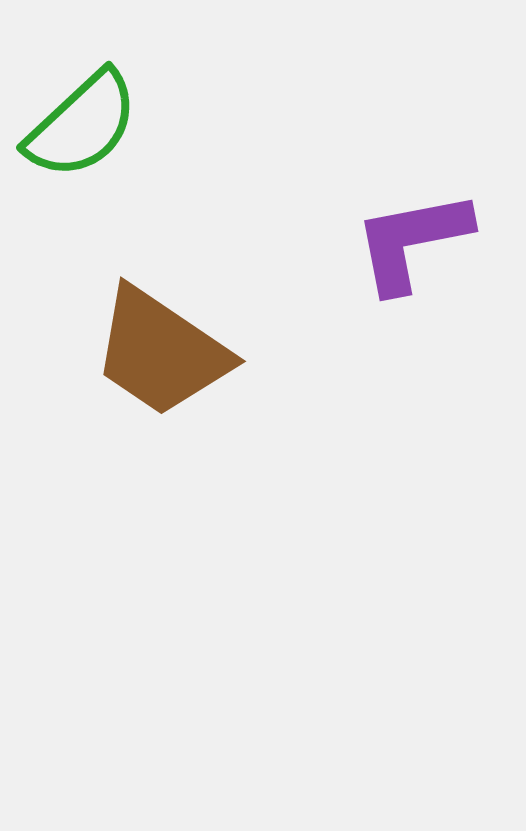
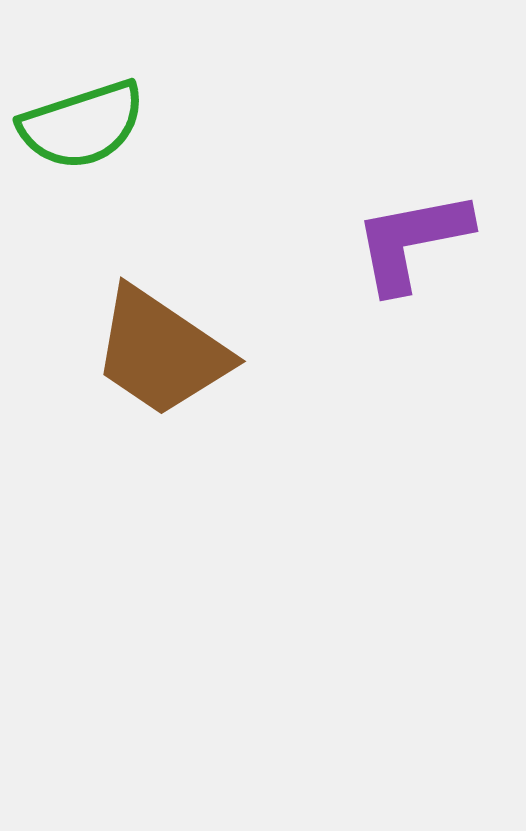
green semicircle: rotated 25 degrees clockwise
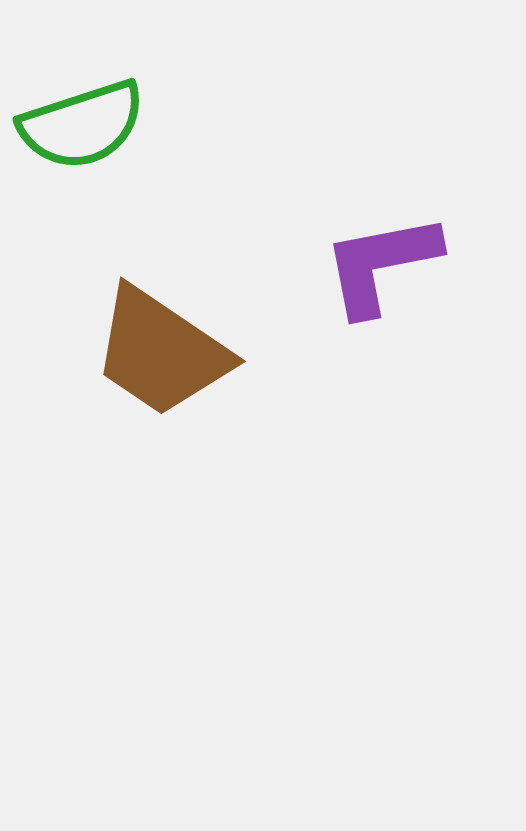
purple L-shape: moved 31 px left, 23 px down
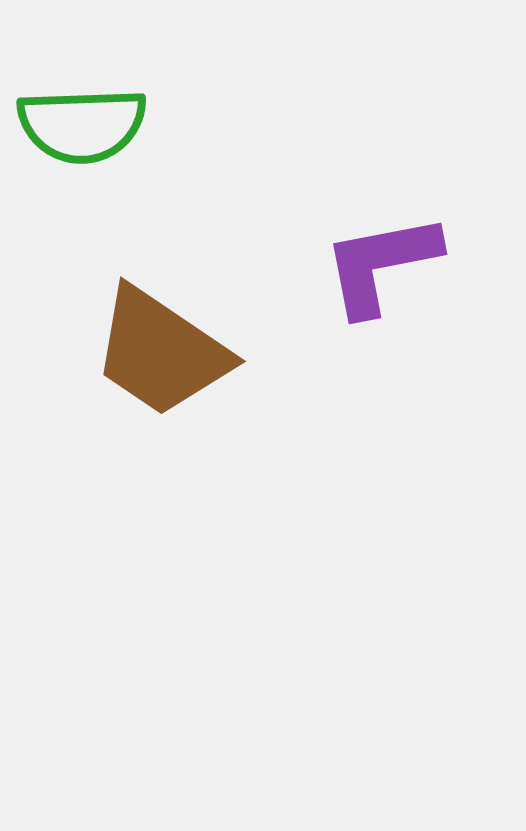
green semicircle: rotated 16 degrees clockwise
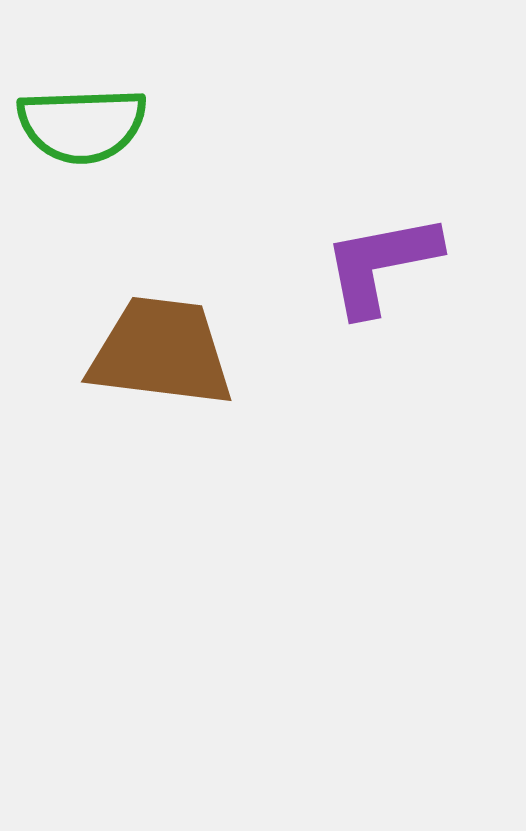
brown trapezoid: rotated 153 degrees clockwise
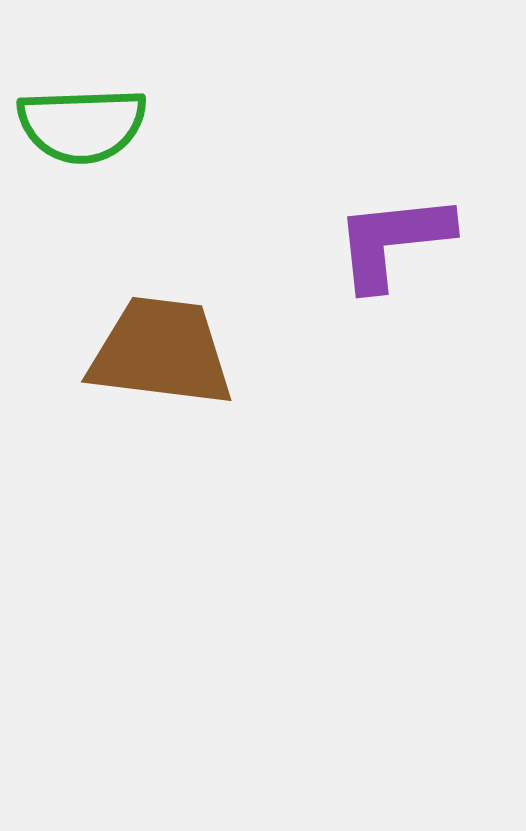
purple L-shape: moved 12 px right, 23 px up; rotated 5 degrees clockwise
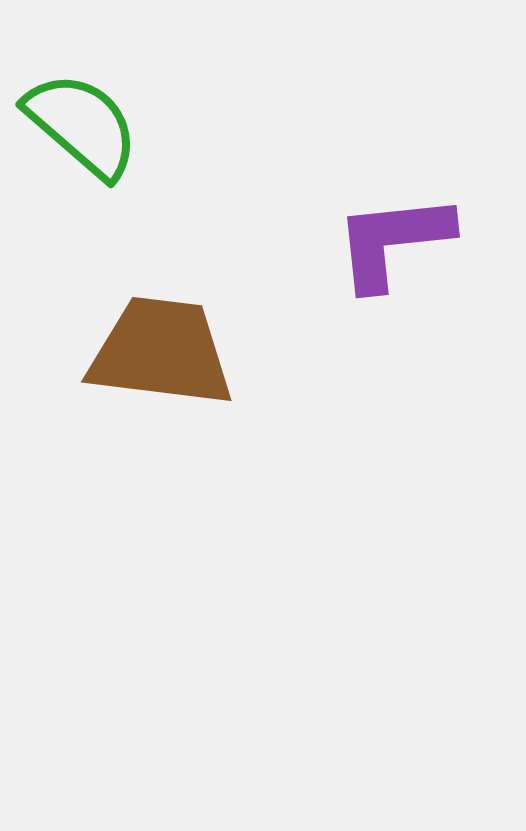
green semicircle: rotated 137 degrees counterclockwise
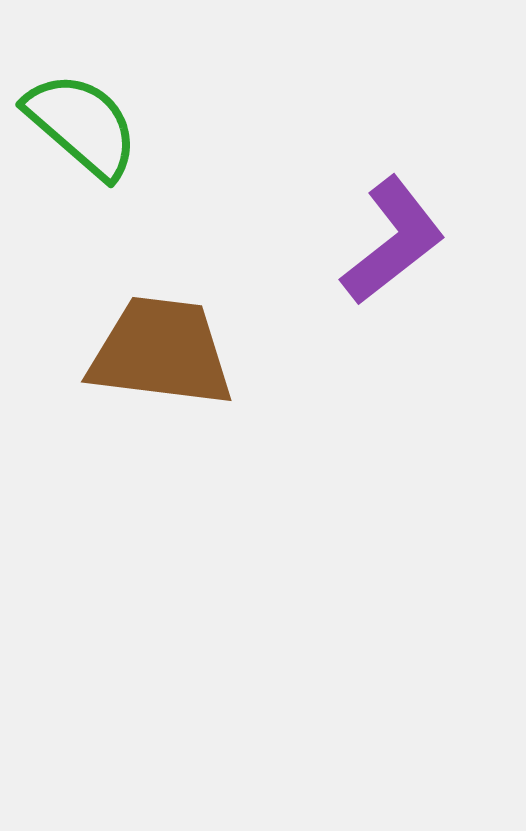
purple L-shape: rotated 148 degrees clockwise
